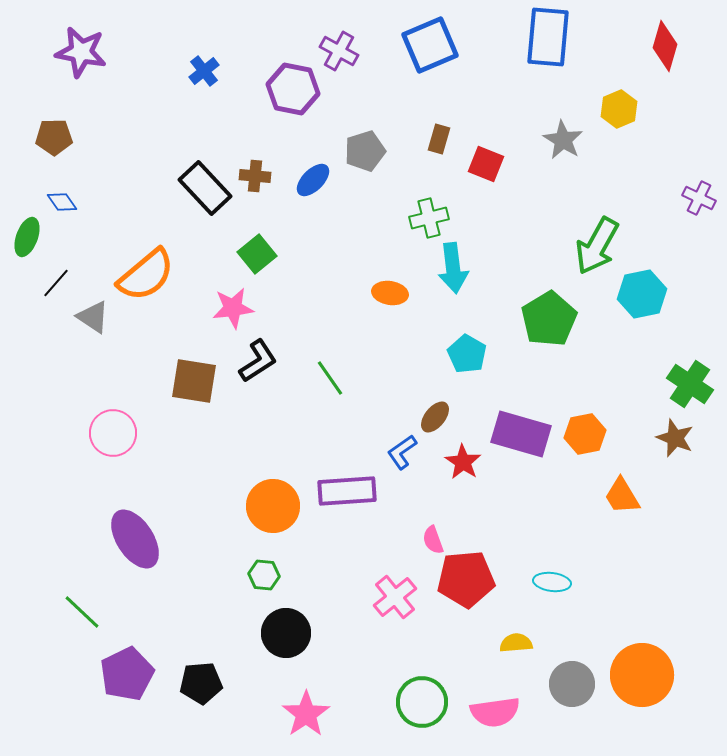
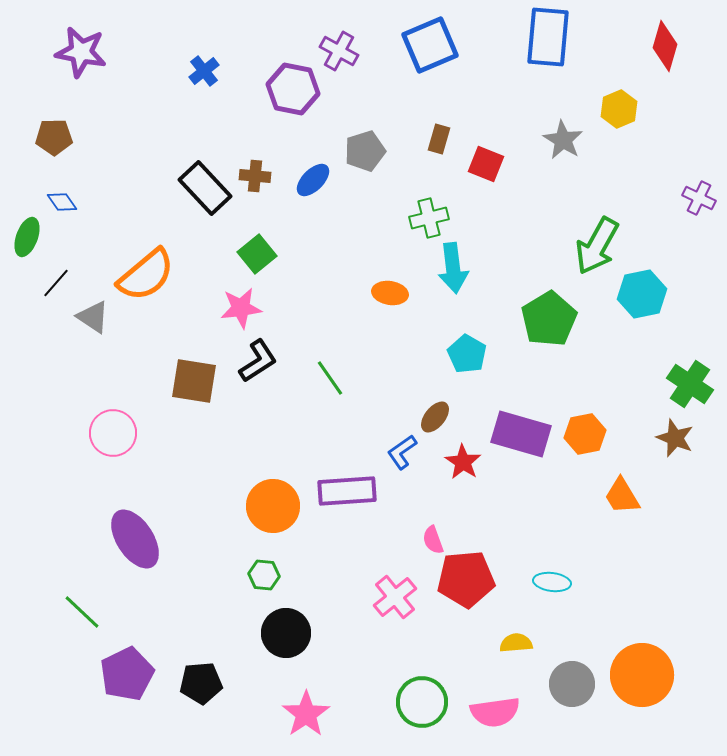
pink star at (233, 308): moved 8 px right
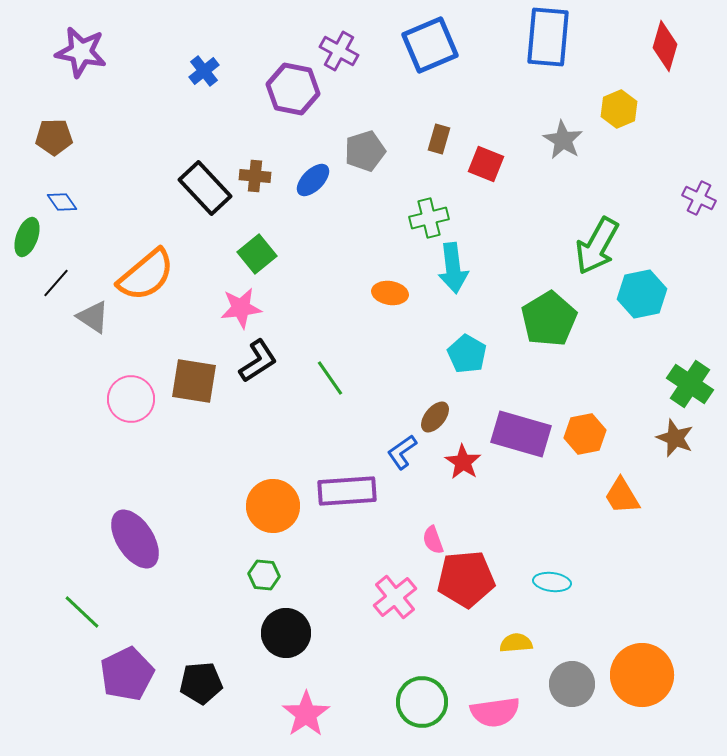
pink circle at (113, 433): moved 18 px right, 34 px up
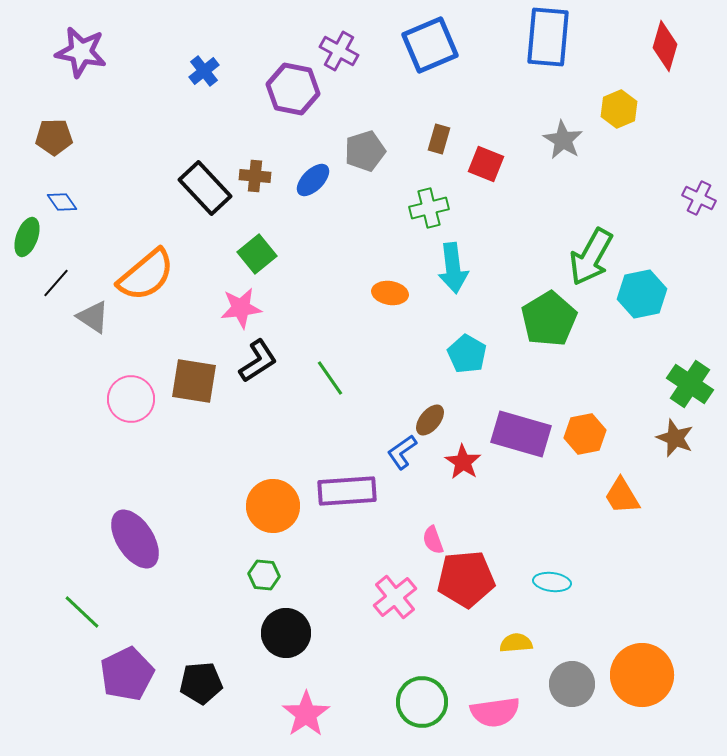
green cross at (429, 218): moved 10 px up
green arrow at (597, 246): moved 6 px left, 11 px down
brown ellipse at (435, 417): moved 5 px left, 3 px down
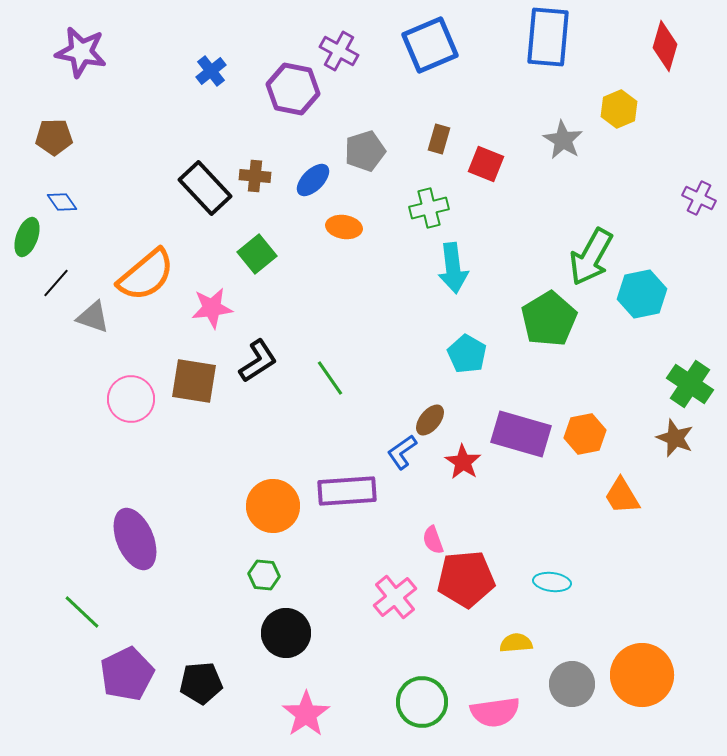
blue cross at (204, 71): moved 7 px right
orange ellipse at (390, 293): moved 46 px left, 66 px up
pink star at (241, 308): moved 29 px left
gray triangle at (93, 317): rotated 15 degrees counterclockwise
purple ellipse at (135, 539): rotated 10 degrees clockwise
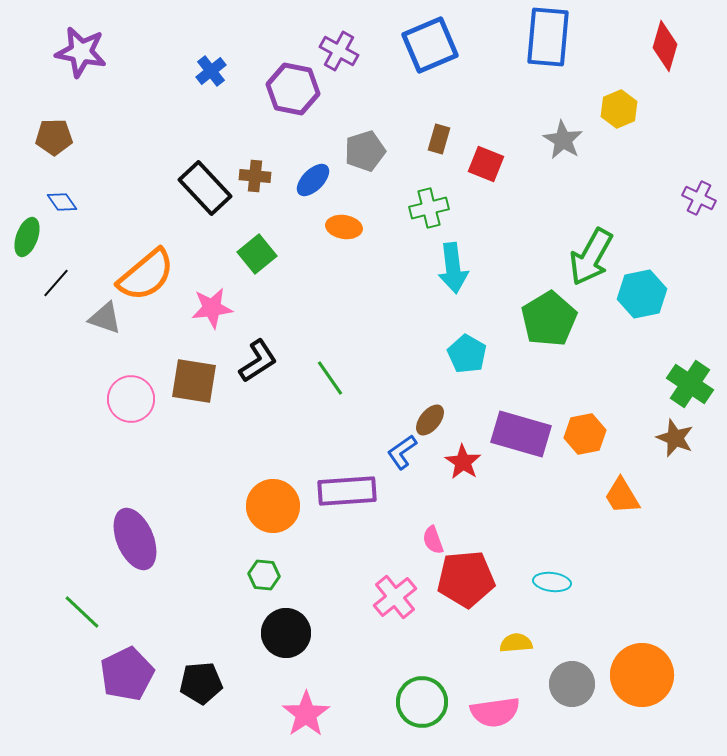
gray triangle at (93, 317): moved 12 px right, 1 px down
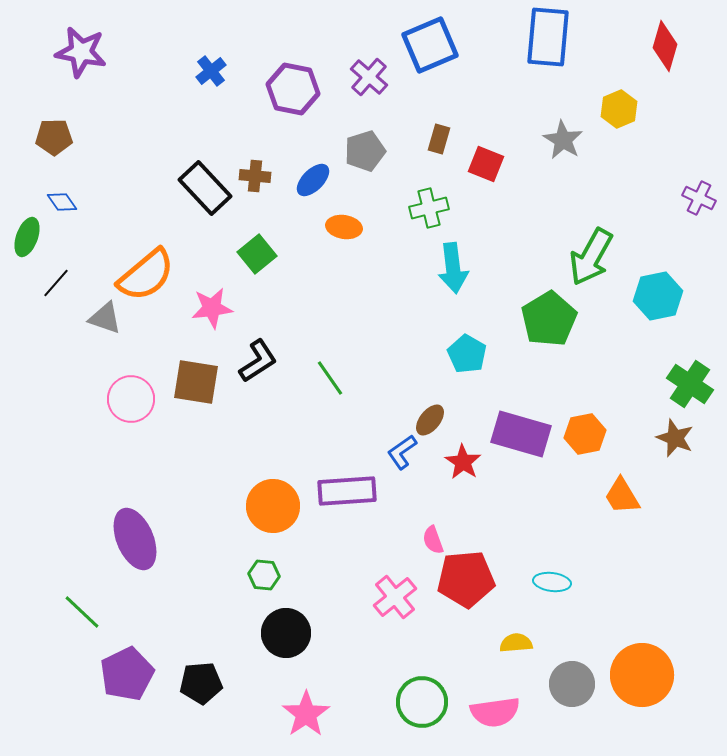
purple cross at (339, 51): moved 30 px right, 26 px down; rotated 12 degrees clockwise
cyan hexagon at (642, 294): moved 16 px right, 2 px down
brown square at (194, 381): moved 2 px right, 1 px down
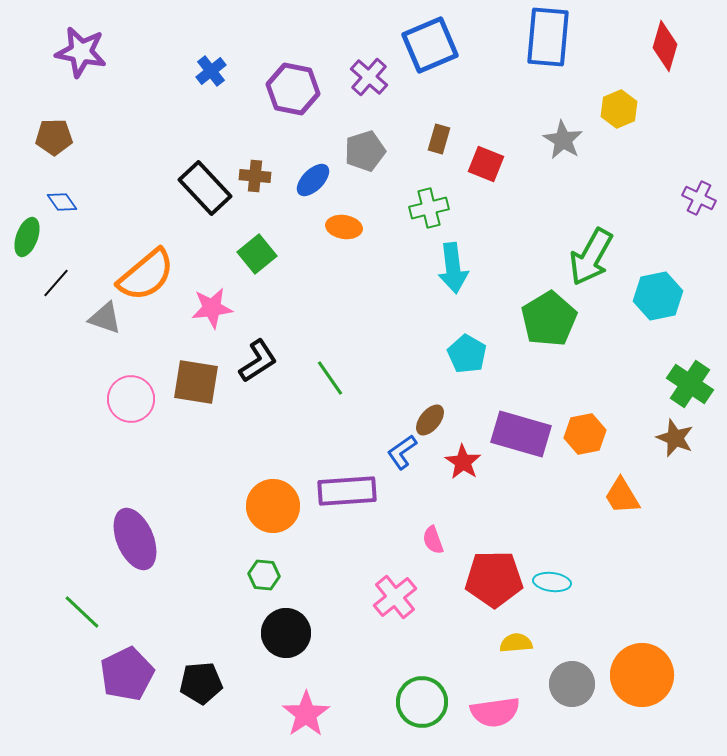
red pentagon at (466, 579): moved 28 px right; rotated 4 degrees clockwise
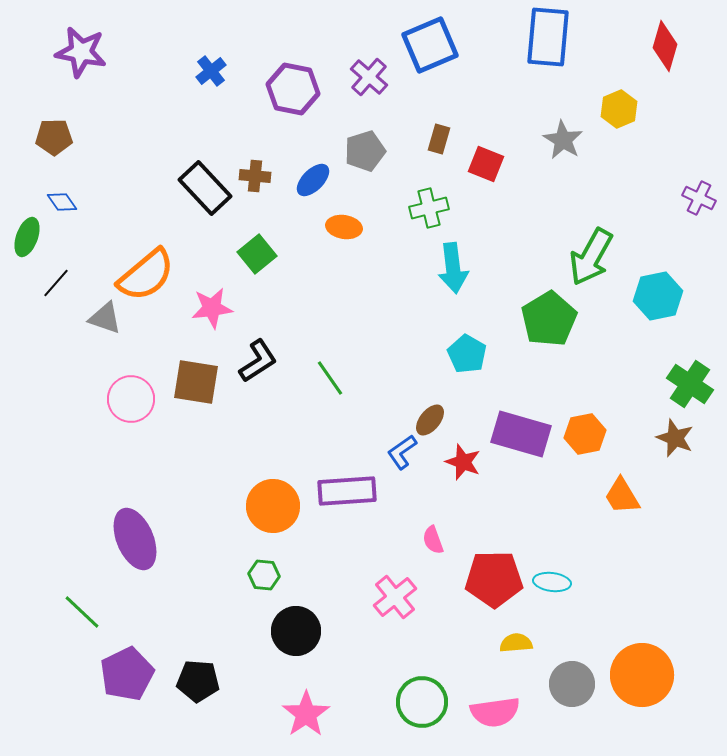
red star at (463, 462): rotated 12 degrees counterclockwise
black circle at (286, 633): moved 10 px right, 2 px up
black pentagon at (201, 683): moved 3 px left, 2 px up; rotated 9 degrees clockwise
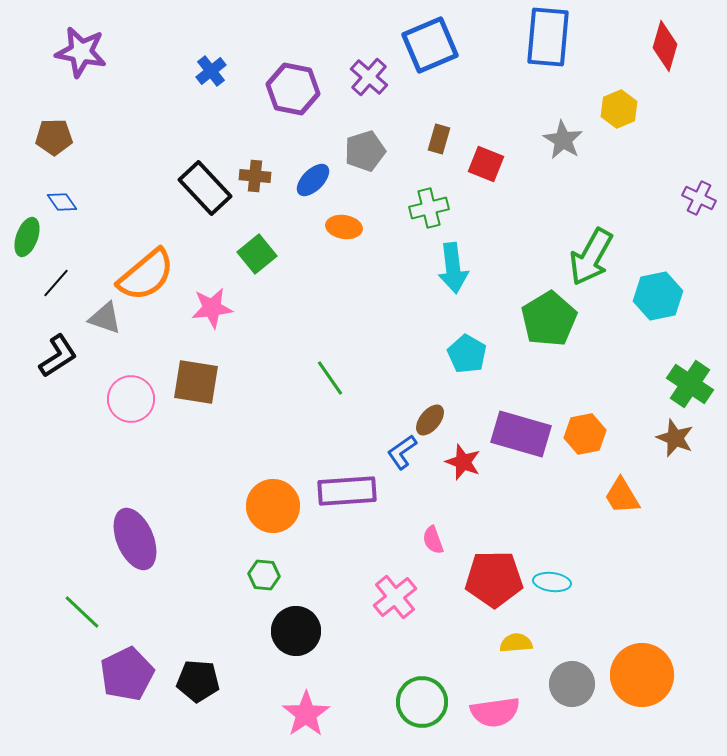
black L-shape at (258, 361): moved 200 px left, 5 px up
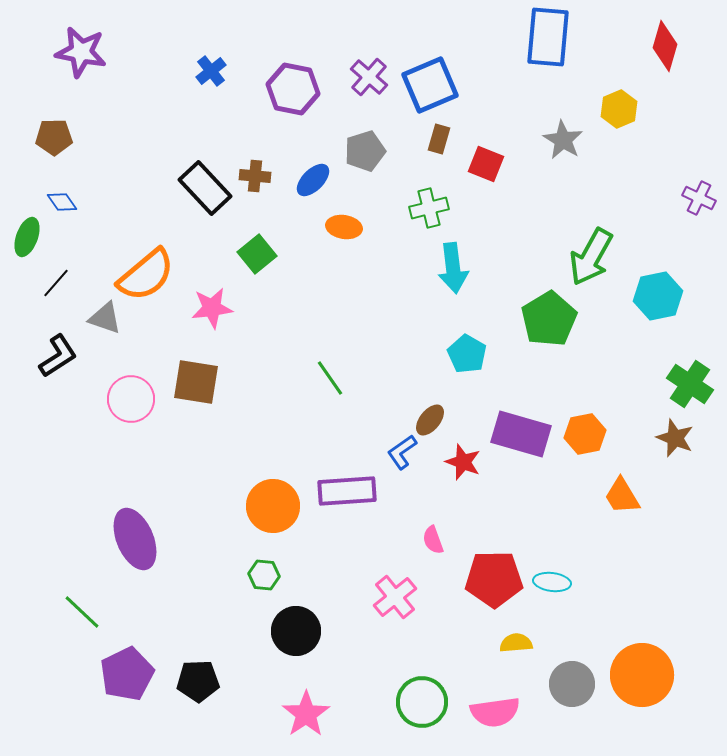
blue square at (430, 45): moved 40 px down
black pentagon at (198, 681): rotated 6 degrees counterclockwise
